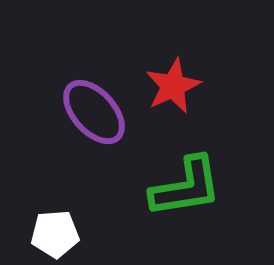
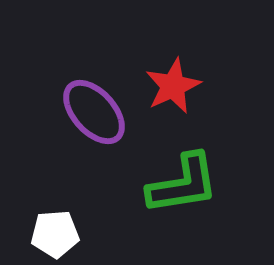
green L-shape: moved 3 px left, 3 px up
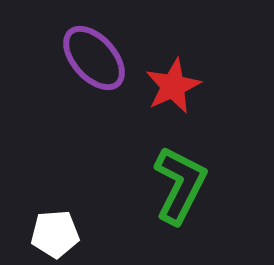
purple ellipse: moved 54 px up
green L-shape: moved 3 px left, 1 px down; rotated 54 degrees counterclockwise
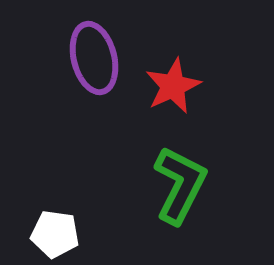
purple ellipse: rotated 28 degrees clockwise
white pentagon: rotated 12 degrees clockwise
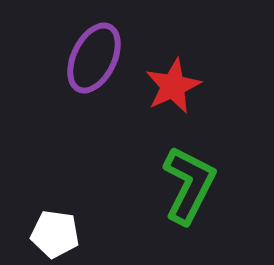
purple ellipse: rotated 40 degrees clockwise
green L-shape: moved 9 px right
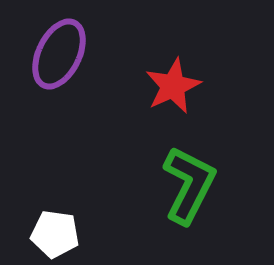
purple ellipse: moved 35 px left, 4 px up
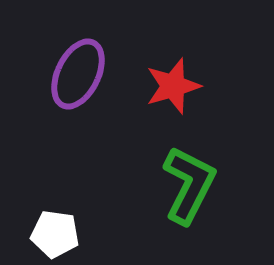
purple ellipse: moved 19 px right, 20 px down
red star: rotated 8 degrees clockwise
